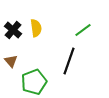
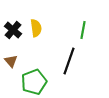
green line: rotated 42 degrees counterclockwise
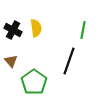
black cross: rotated 12 degrees counterclockwise
green pentagon: rotated 15 degrees counterclockwise
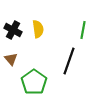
yellow semicircle: moved 2 px right, 1 px down
brown triangle: moved 2 px up
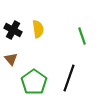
green line: moved 1 px left, 6 px down; rotated 30 degrees counterclockwise
black line: moved 17 px down
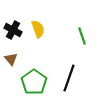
yellow semicircle: rotated 12 degrees counterclockwise
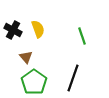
brown triangle: moved 15 px right, 2 px up
black line: moved 4 px right
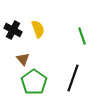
brown triangle: moved 3 px left, 2 px down
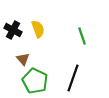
green pentagon: moved 1 px right, 1 px up; rotated 10 degrees counterclockwise
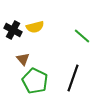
yellow semicircle: moved 3 px left, 2 px up; rotated 96 degrees clockwise
green line: rotated 30 degrees counterclockwise
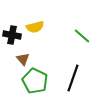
black cross: moved 1 px left, 5 px down; rotated 18 degrees counterclockwise
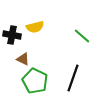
brown triangle: rotated 24 degrees counterclockwise
